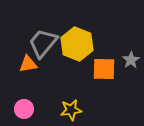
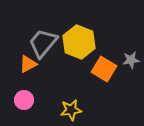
yellow hexagon: moved 2 px right, 2 px up
gray star: rotated 24 degrees clockwise
orange triangle: rotated 18 degrees counterclockwise
orange square: rotated 30 degrees clockwise
pink circle: moved 9 px up
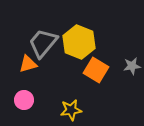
gray star: moved 1 px right, 6 px down
orange triangle: rotated 12 degrees clockwise
orange square: moved 8 px left, 1 px down
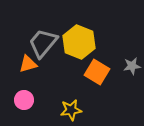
orange square: moved 1 px right, 2 px down
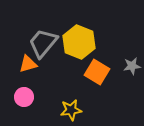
pink circle: moved 3 px up
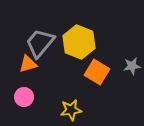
gray trapezoid: moved 3 px left
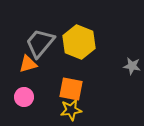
gray star: rotated 18 degrees clockwise
orange square: moved 26 px left, 17 px down; rotated 20 degrees counterclockwise
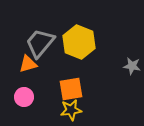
orange square: rotated 20 degrees counterclockwise
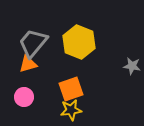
gray trapezoid: moved 7 px left
orange square: rotated 10 degrees counterclockwise
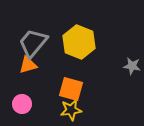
orange triangle: moved 1 px down
orange square: rotated 35 degrees clockwise
pink circle: moved 2 px left, 7 px down
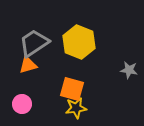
gray trapezoid: moved 1 px right; rotated 16 degrees clockwise
gray star: moved 3 px left, 4 px down
orange square: moved 1 px right
yellow star: moved 5 px right, 2 px up
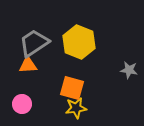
orange triangle: rotated 12 degrees clockwise
orange square: moved 1 px up
